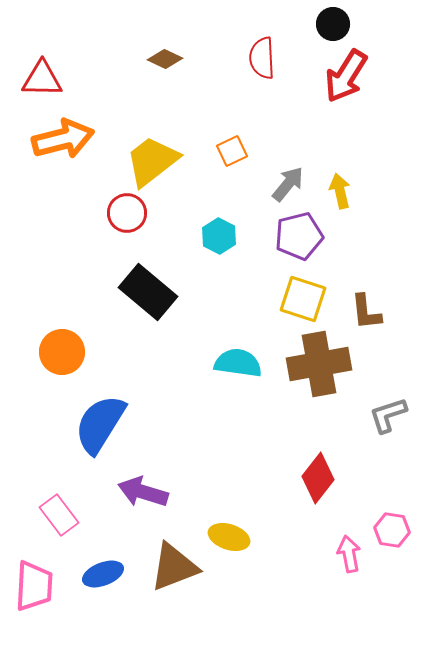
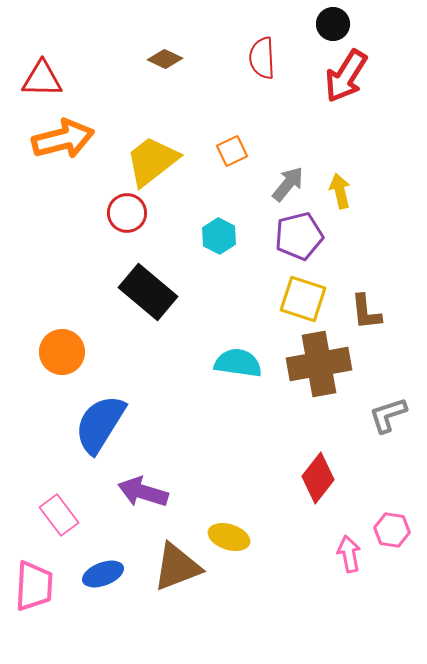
brown triangle: moved 3 px right
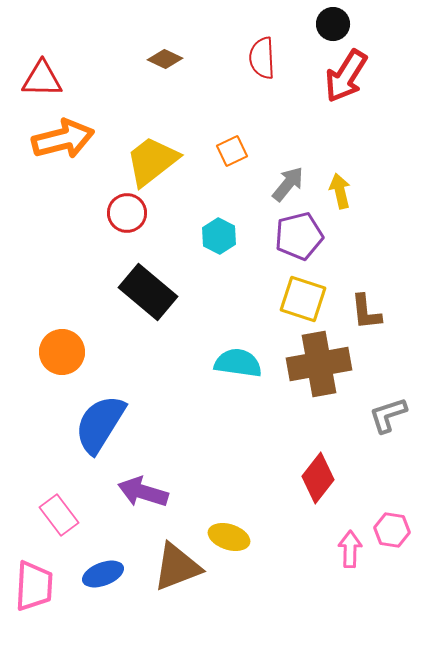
pink arrow: moved 1 px right, 5 px up; rotated 12 degrees clockwise
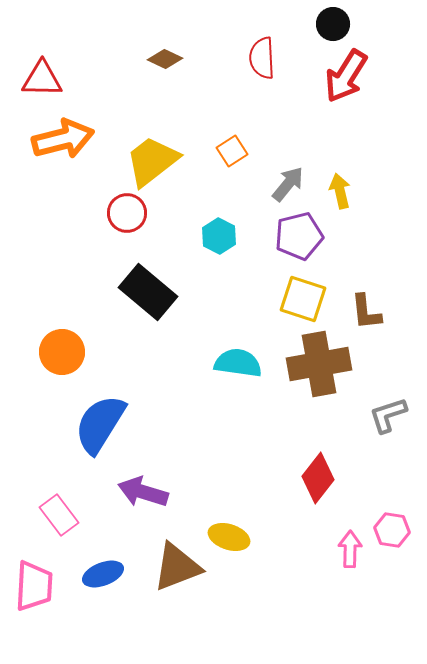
orange square: rotated 8 degrees counterclockwise
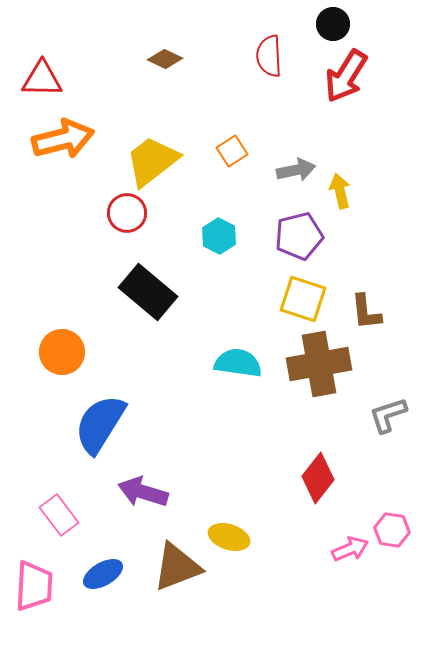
red semicircle: moved 7 px right, 2 px up
gray arrow: moved 8 px right, 14 px up; rotated 39 degrees clockwise
pink arrow: rotated 66 degrees clockwise
blue ellipse: rotated 9 degrees counterclockwise
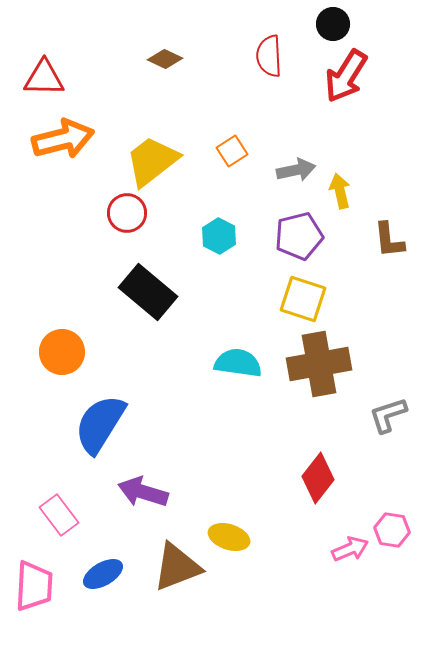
red triangle: moved 2 px right, 1 px up
brown L-shape: moved 23 px right, 72 px up
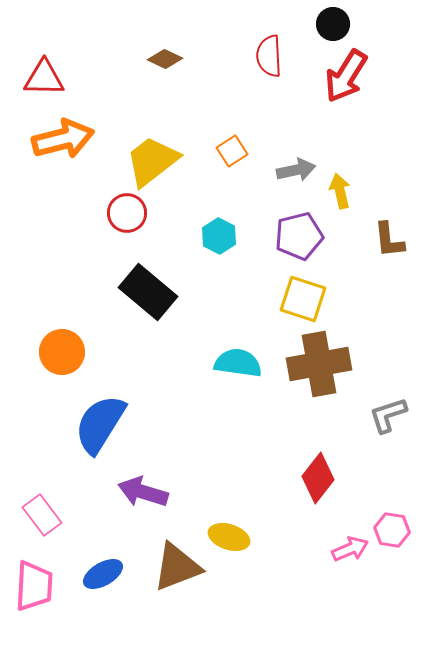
pink rectangle: moved 17 px left
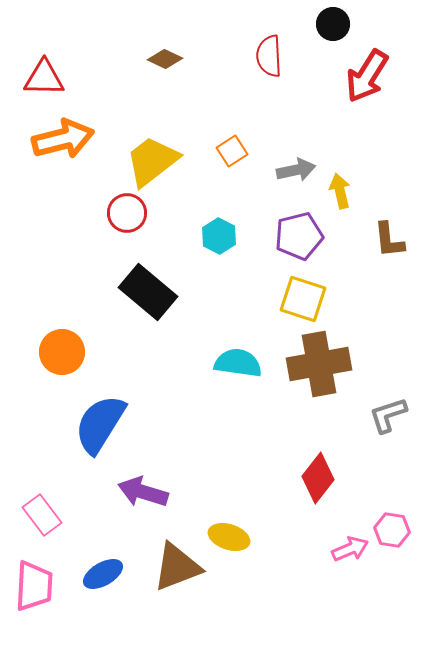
red arrow: moved 21 px right
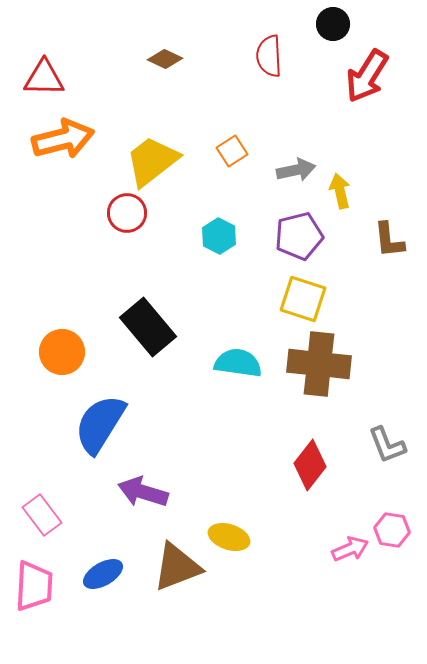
black rectangle: moved 35 px down; rotated 10 degrees clockwise
brown cross: rotated 16 degrees clockwise
gray L-shape: moved 1 px left, 30 px down; rotated 93 degrees counterclockwise
red diamond: moved 8 px left, 13 px up
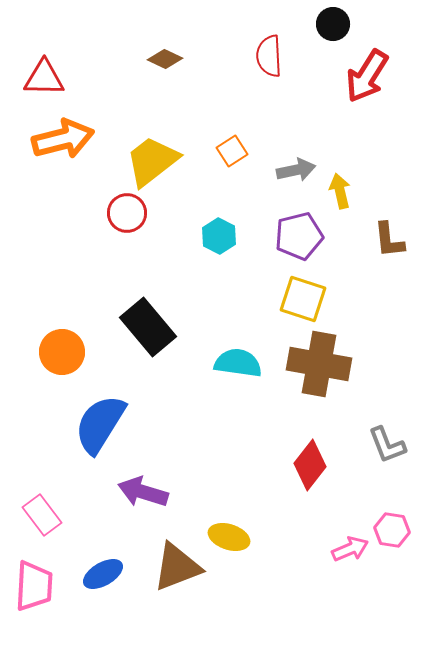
brown cross: rotated 4 degrees clockwise
